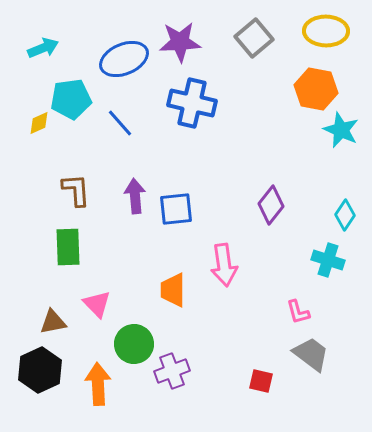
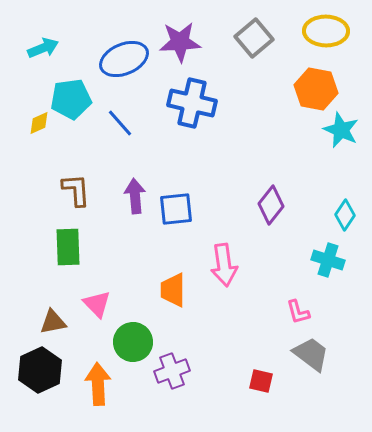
green circle: moved 1 px left, 2 px up
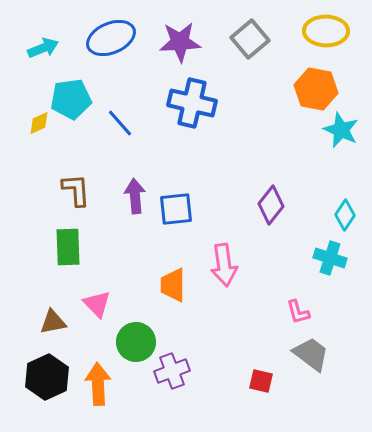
gray square: moved 4 px left, 1 px down
blue ellipse: moved 13 px left, 21 px up
cyan cross: moved 2 px right, 2 px up
orange trapezoid: moved 5 px up
green circle: moved 3 px right
black hexagon: moved 7 px right, 7 px down
